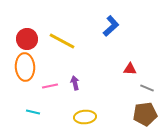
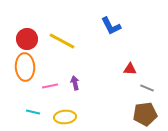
blue L-shape: rotated 105 degrees clockwise
yellow ellipse: moved 20 px left
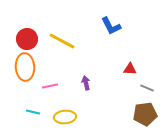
purple arrow: moved 11 px right
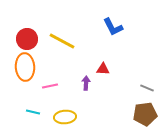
blue L-shape: moved 2 px right, 1 px down
red triangle: moved 27 px left
purple arrow: rotated 16 degrees clockwise
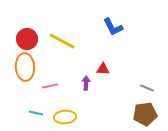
cyan line: moved 3 px right, 1 px down
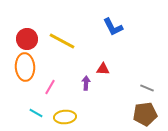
pink line: moved 1 px down; rotated 49 degrees counterclockwise
cyan line: rotated 16 degrees clockwise
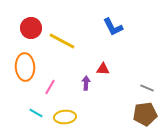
red circle: moved 4 px right, 11 px up
